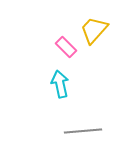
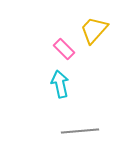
pink rectangle: moved 2 px left, 2 px down
gray line: moved 3 px left
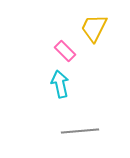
yellow trapezoid: moved 2 px up; rotated 16 degrees counterclockwise
pink rectangle: moved 1 px right, 2 px down
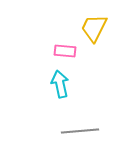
pink rectangle: rotated 40 degrees counterclockwise
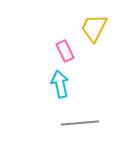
pink rectangle: rotated 60 degrees clockwise
gray line: moved 8 px up
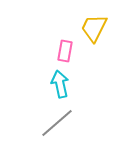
pink rectangle: rotated 35 degrees clockwise
gray line: moved 23 px left; rotated 36 degrees counterclockwise
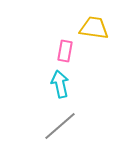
yellow trapezoid: rotated 72 degrees clockwise
gray line: moved 3 px right, 3 px down
